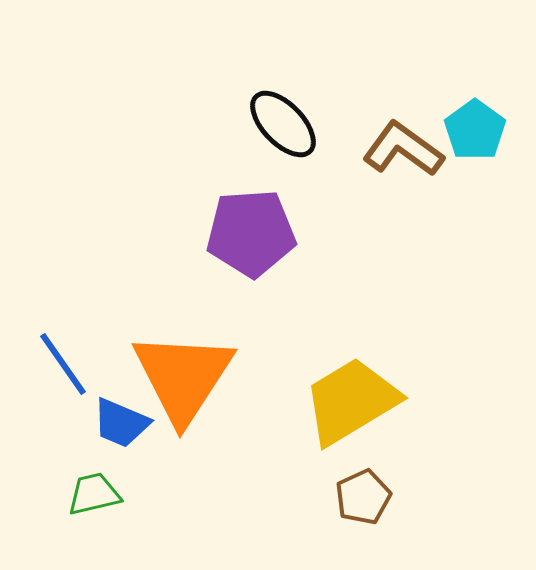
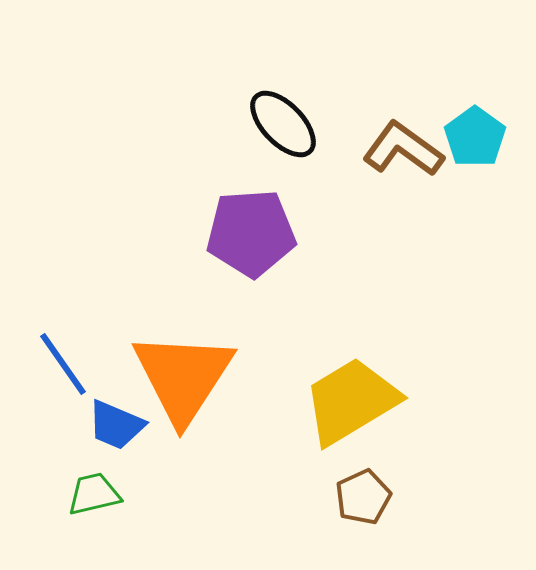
cyan pentagon: moved 7 px down
blue trapezoid: moved 5 px left, 2 px down
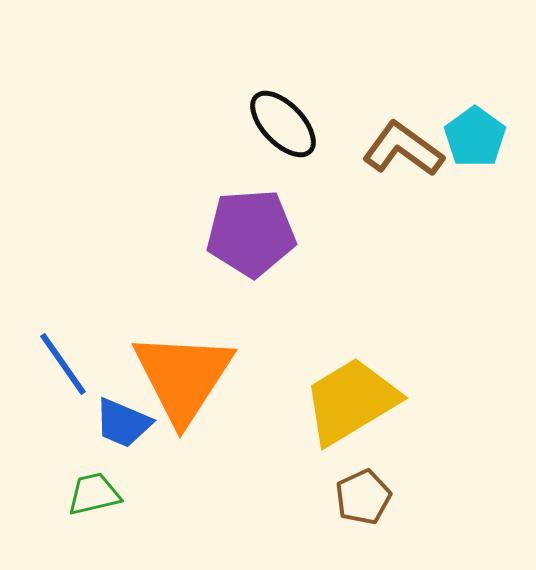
blue trapezoid: moved 7 px right, 2 px up
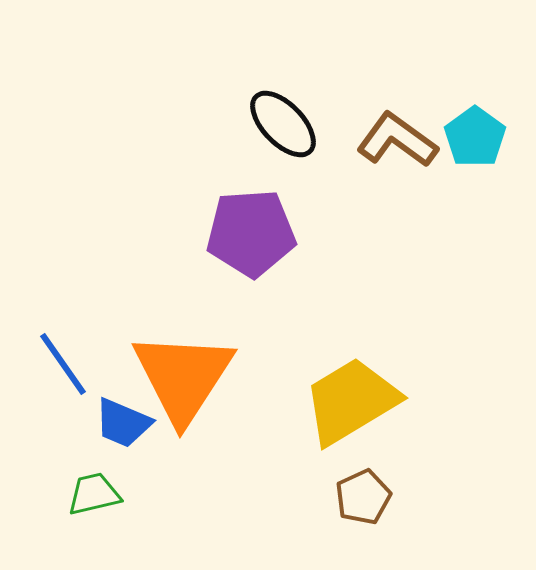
brown L-shape: moved 6 px left, 9 px up
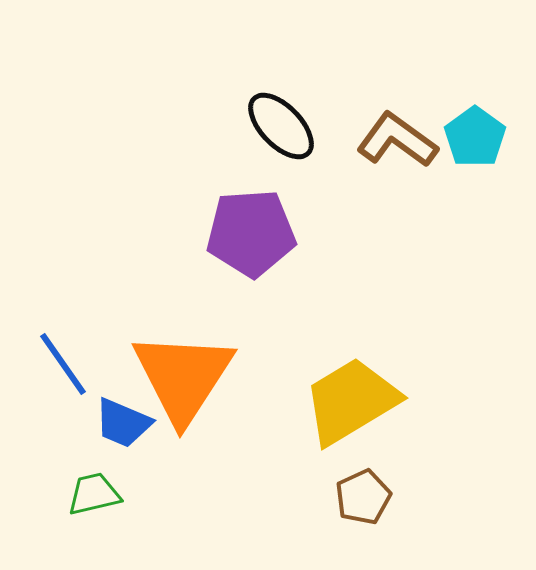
black ellipse: moved 2 px left, 2 px down
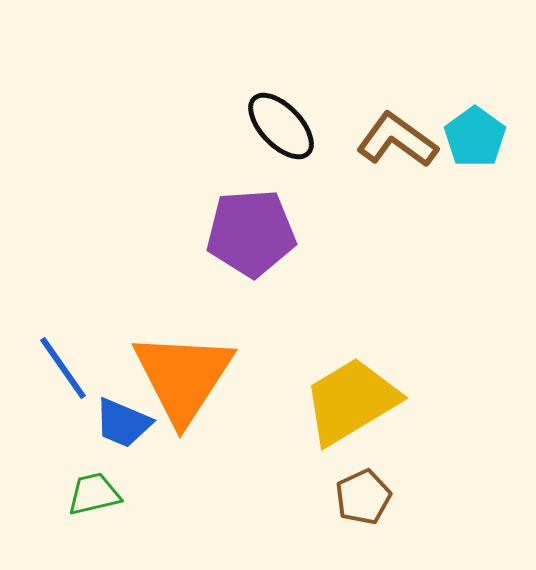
blue line: moved 4 px down
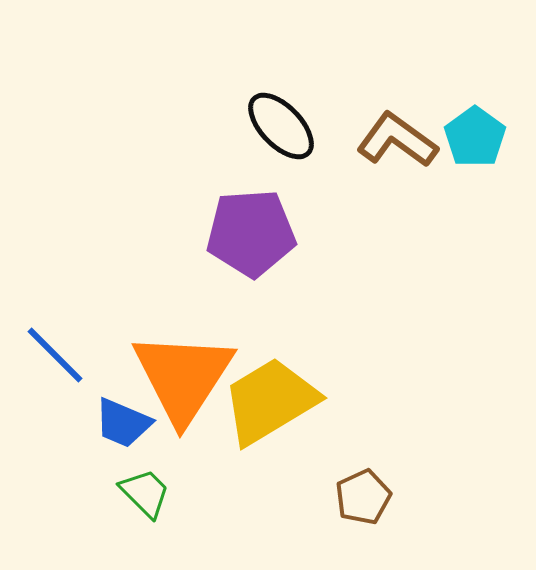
blue line: moved 8 px left, 13 px up; rotated 10 degrees counterclockwise
yellow trapezoid: moved 81 px left
green trapezoid: moved 51 px right, 1 px up; rotated 58 degrees clockwise
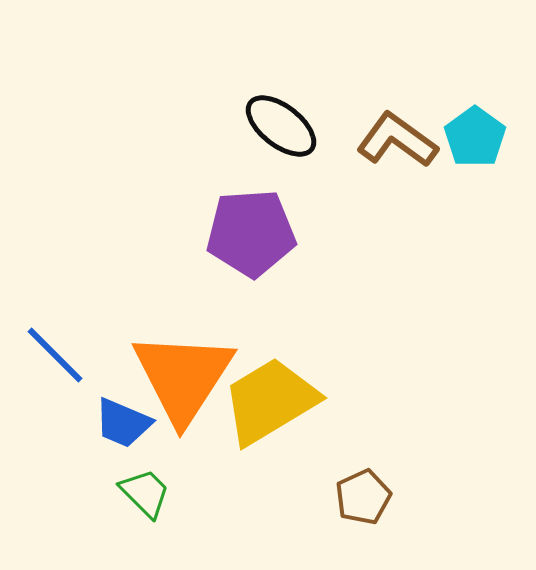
black ellipse: rotated 8 degrees counterclockwise
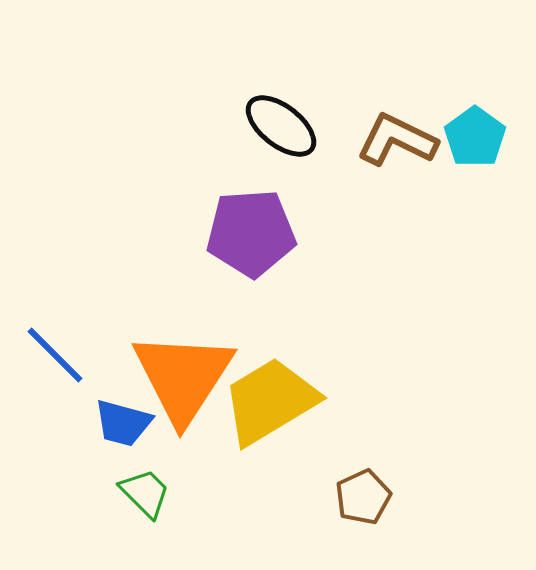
brown L-shape: rotated 10 degrees counterclockwise
blue trapezoid: rotated 8 degrees counterclockwise
